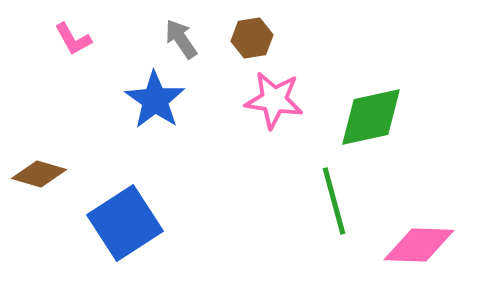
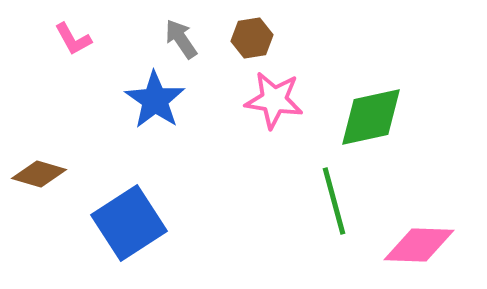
blue square: moved 4 px right
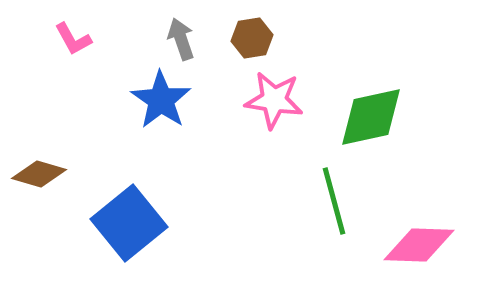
gray arrow: rotated 15 degrees clockwise
blue star: moved 6 px right
blue square: rotated 6 degrees counterclockwise
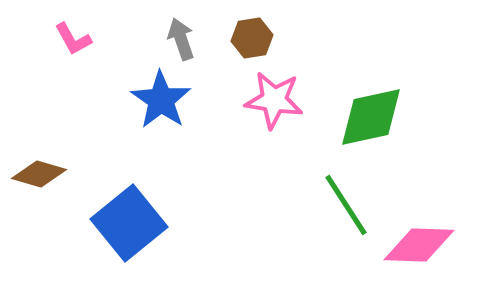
green line: moved 12 px right, 4 px down; rotated 18 degrees counterclockwise
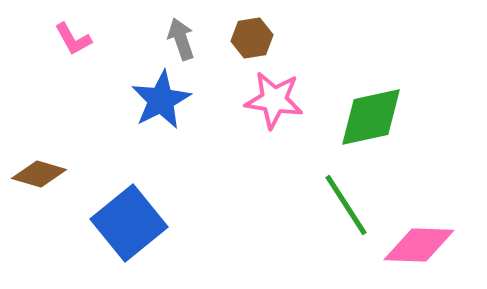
blue star: rotated 10 degrees clockwise
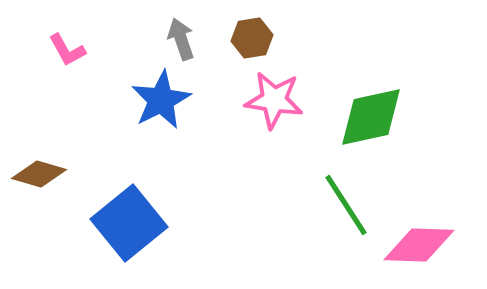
pink L-shape: moved 6 px left, 11 px down
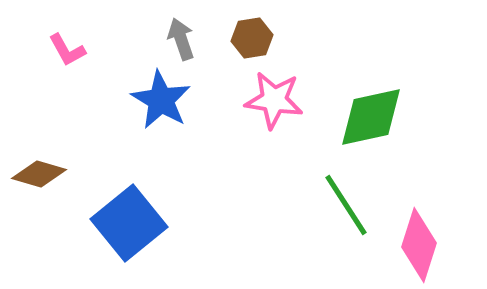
blue star: rotated 14 degrees counterclockwise
pink diamond: rotated 74 degrees counterclockwise
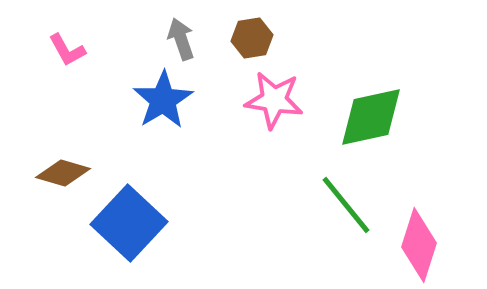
blue star: moved 2 px right; rotated 10 degrees clockwise
brown diamond: moved 24 px right, 1 px up
green line: rotated 6 degrees counterclockwise
blue square: rotated 8 degrees counterclockwise
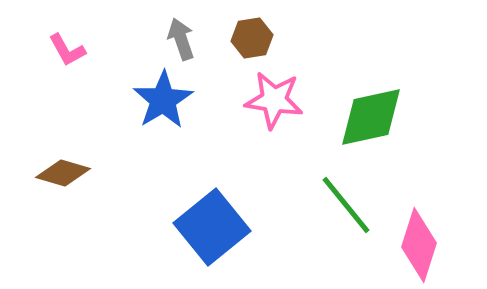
blue square: moved 83 px right, 4 px down; rotated 8 degrees clockwise
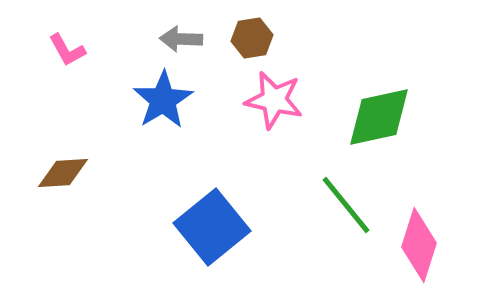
gray arrow: rotated 69 degrees counterclockwise
pink star: rotated 4 degrees clockwise
green diamond: moved 8 px right
brown diamond: rotated 20 degrees counterclockwise
